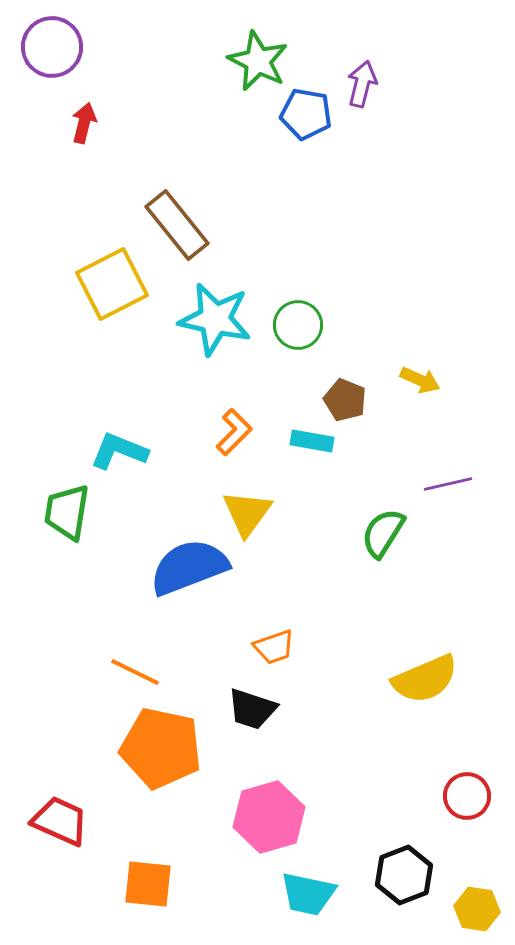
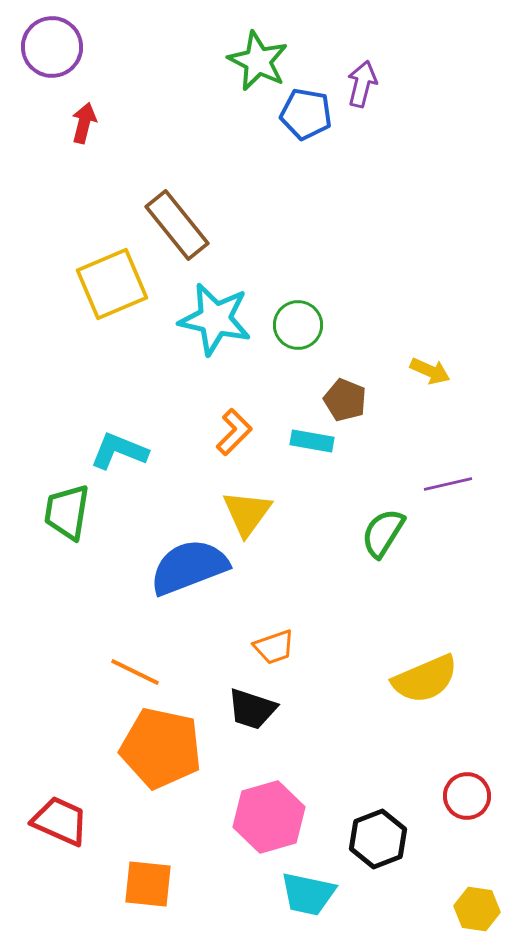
yellow square: rotated 4 degrees clockwise
yellow arrow: moved 10 px right, 9 px up
black hexagon: moved 26 px left, 36 px up
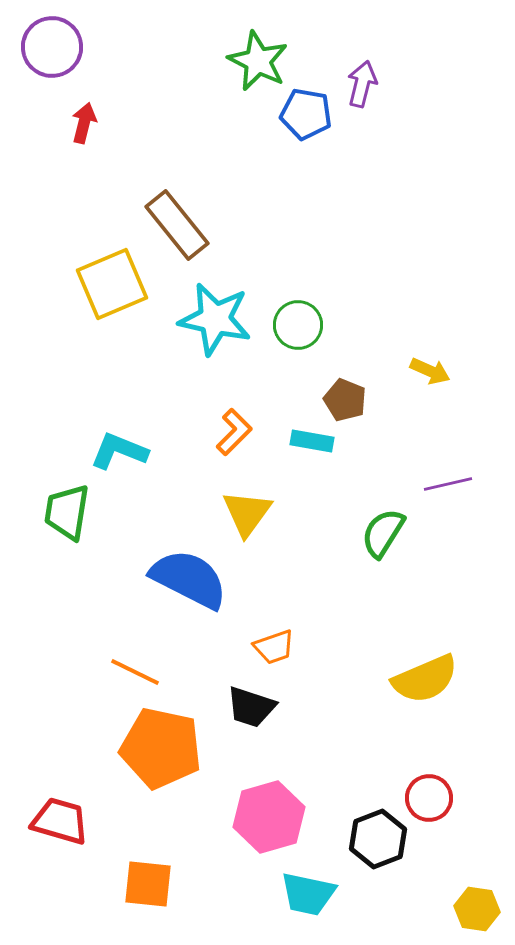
blue semicircle: moved 12 px down; rotated 48 degrees clockwise
black trapezoid: moved 1 px left, 2 px up
red circle: moved 38 px left, 2 px down
red trapezoid: rotated 8 degrees counterclockwise
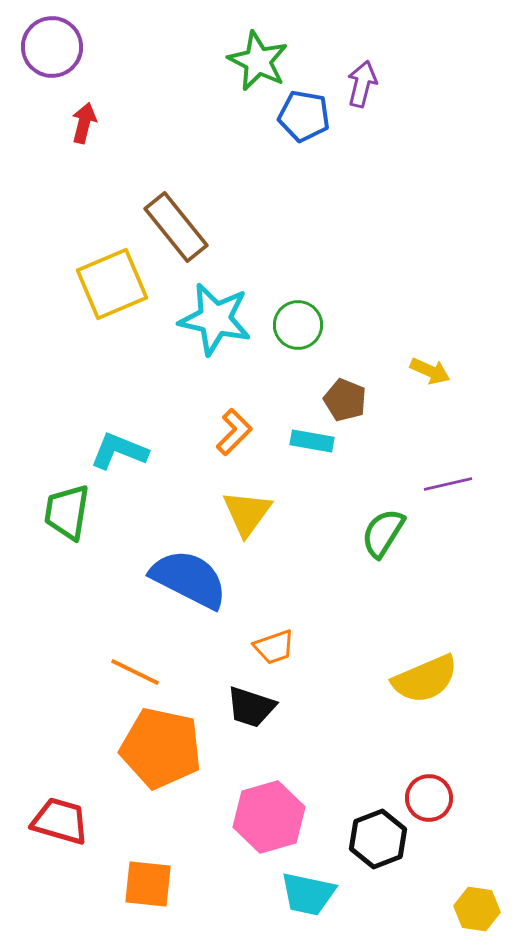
blue pentagon: moved 2 px left, 2 px down
brown rectangle: moved 1 px left, 2 px down
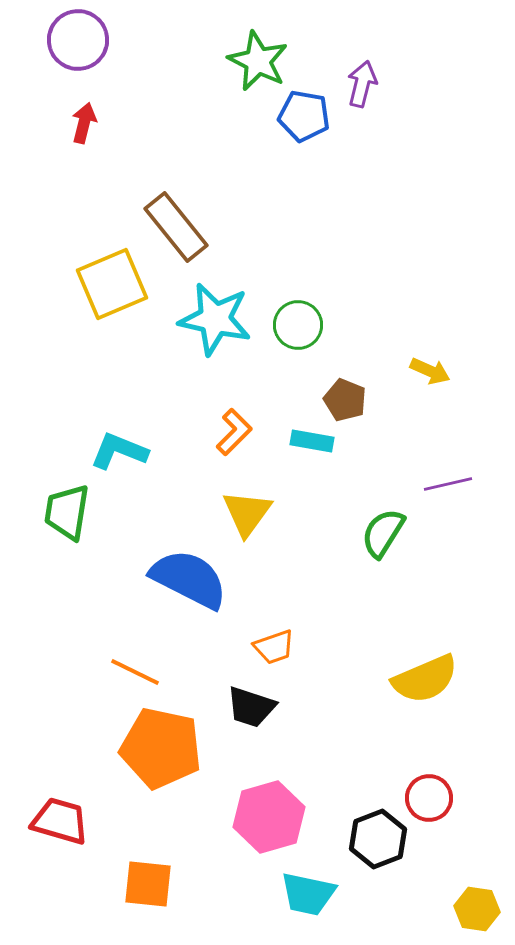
purple circle: moved 26 px right, 7 px up
